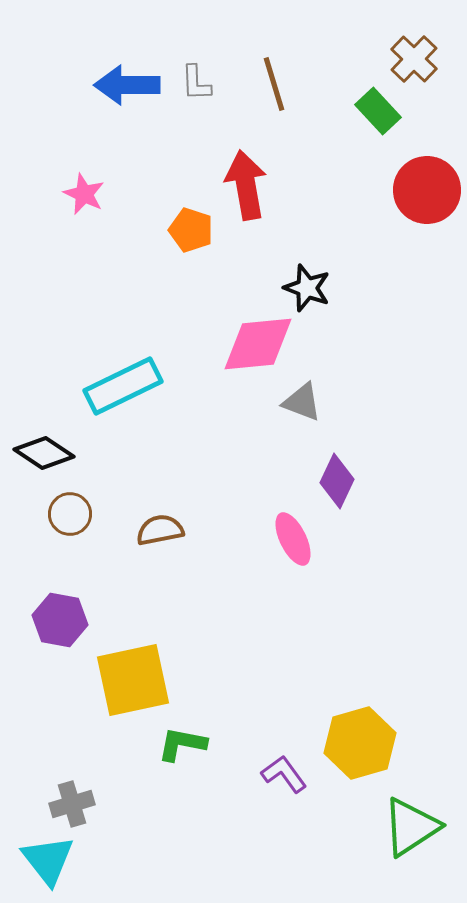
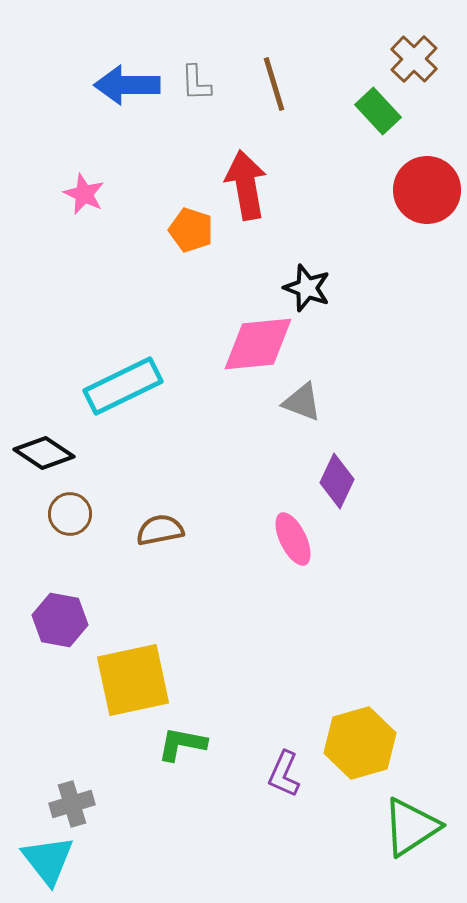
purple L-shape: rotated 120 degrees counterclockwise
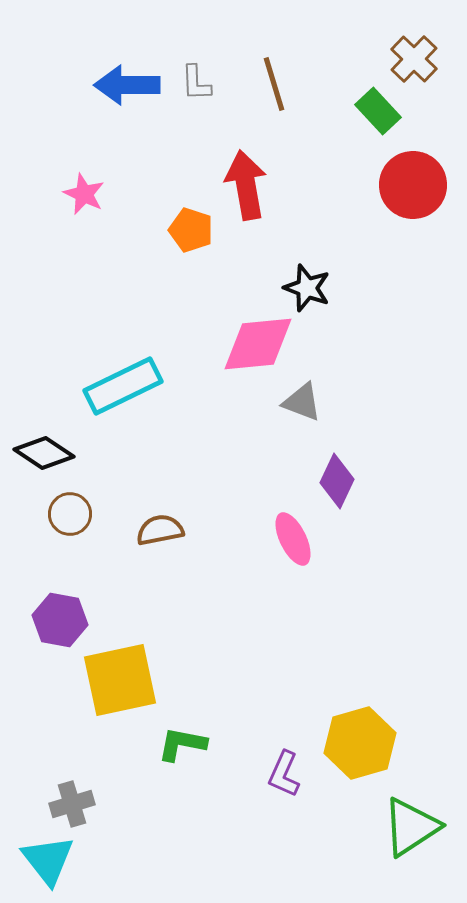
red circle: moved 14 px left, 5 px up
yellow square: moved 13 px left
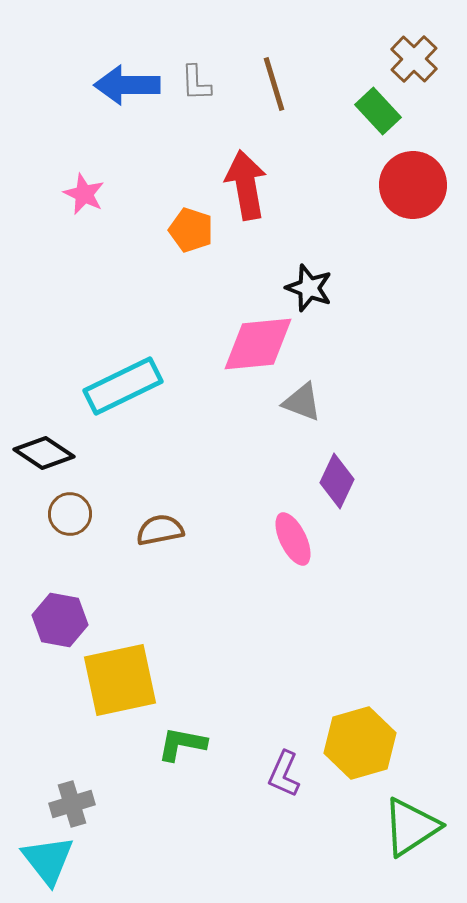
black star: moved 2 px right
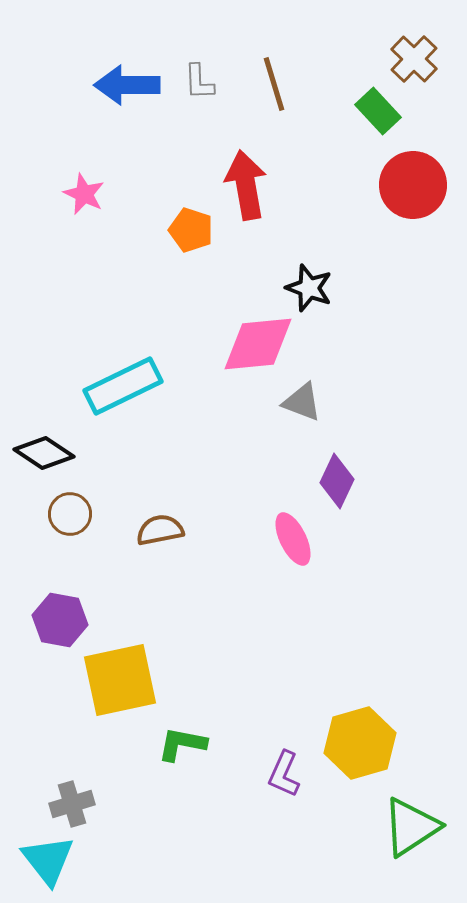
gray L-shape: moved 3 px right, 1 px up
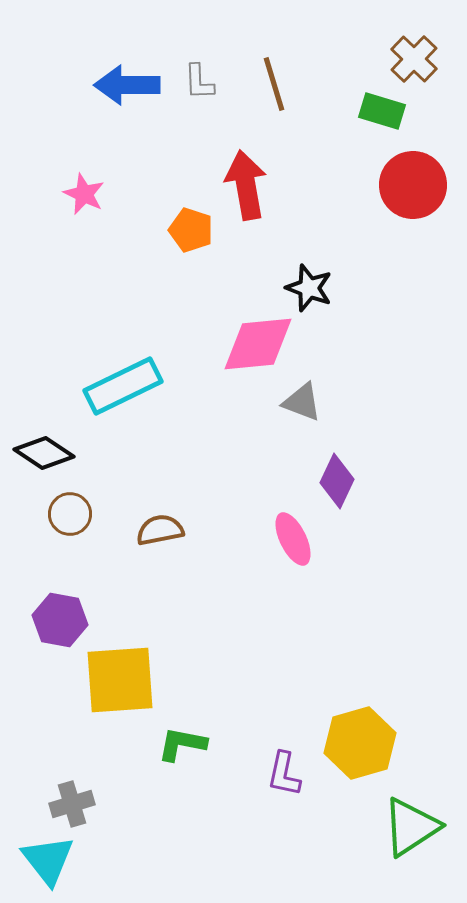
green rectangle: moved 4 px right; rotated 30 degrees counterclockwise
yellow square: rotated 8 degrees clockwise
purple L-shape: rotated 12 degrees counterclockwise
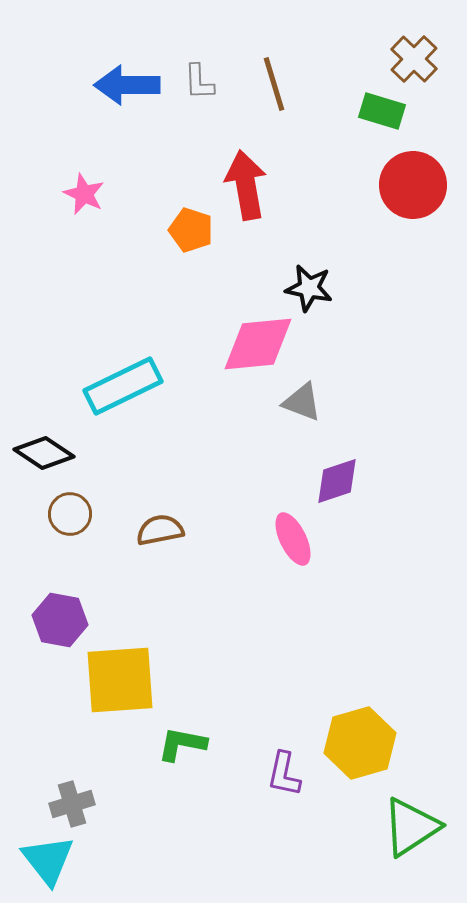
black star: rotated 9 degrees counterclockwise
purple diamond: rotated 46 degrees clockwise
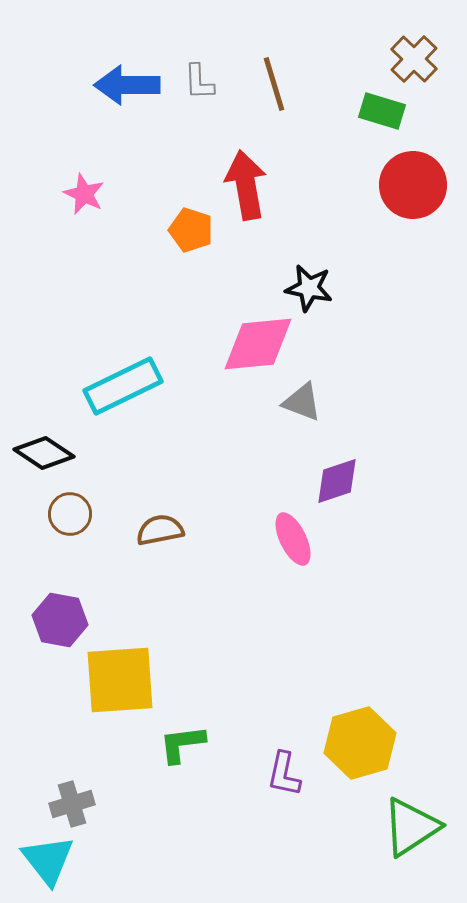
green L-shape: rotated 18 degrees counterclockwise
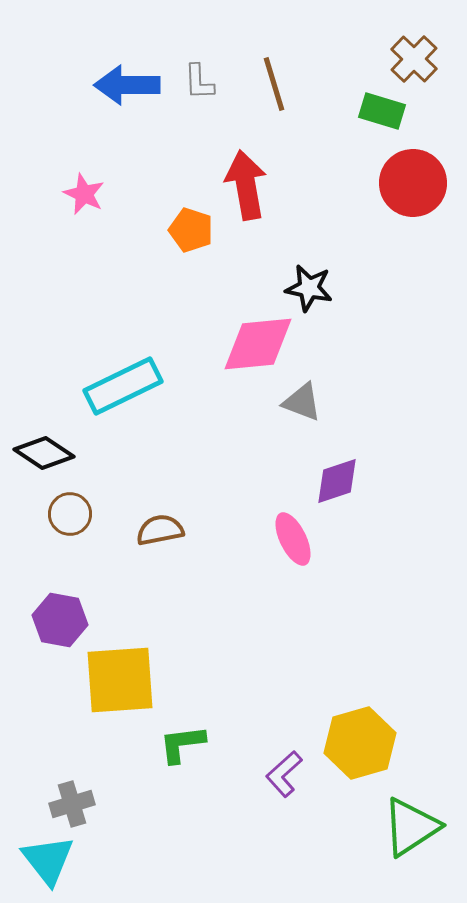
red circle: moved 2 px up
purple L-shape: rotated 36 degrees clockwise
